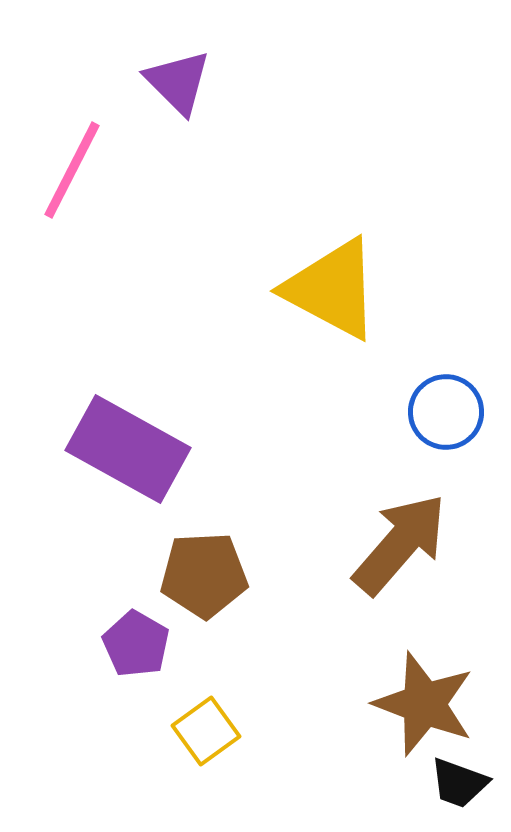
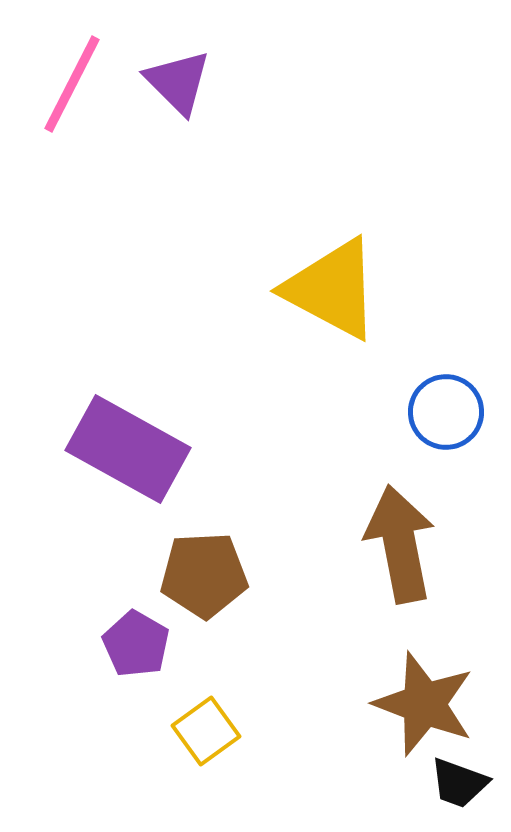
pink line: moved 86 px up
brown arrow: rotated 52 degrees counterclockwise
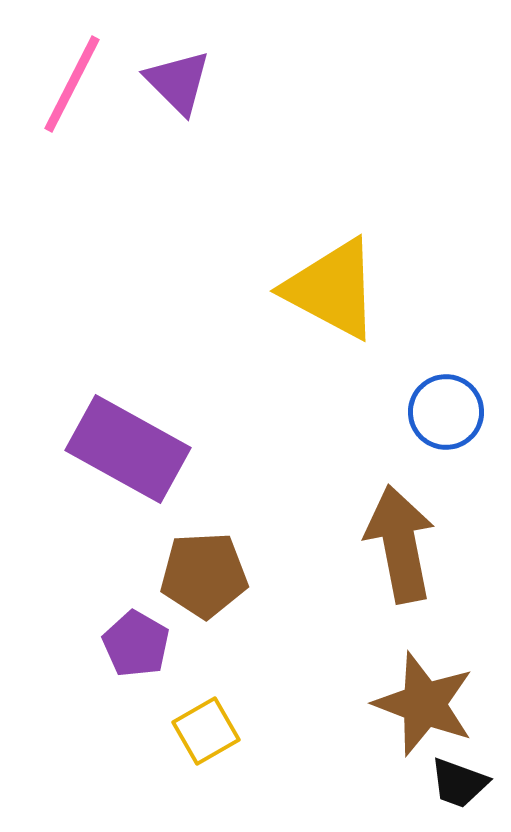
yellow square: rotated 6 degrees clockwise
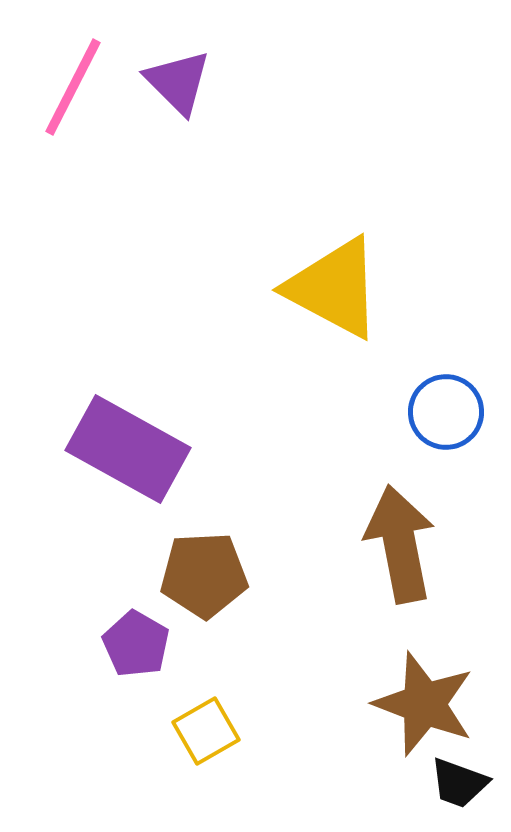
pink line: moved 1 px right, 3 px down
yellow triangle: moved 2 px right, 1 px up
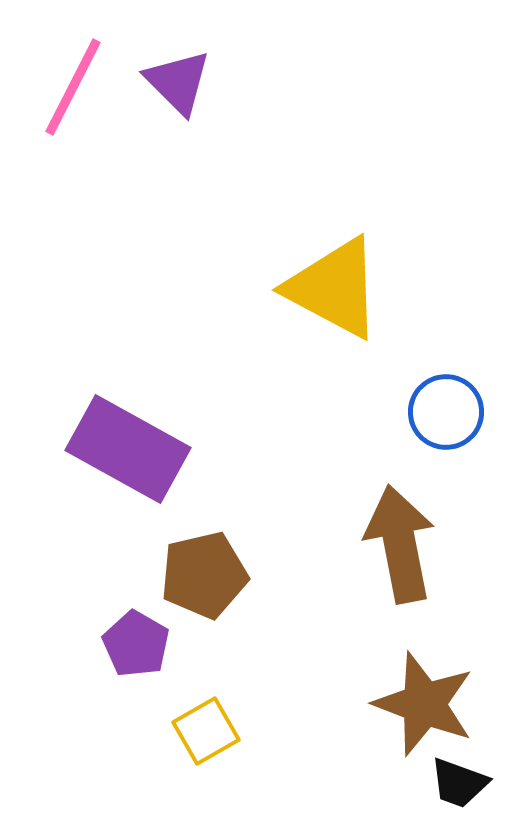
brown pentagon: rotated 10 degrees counterclockwise
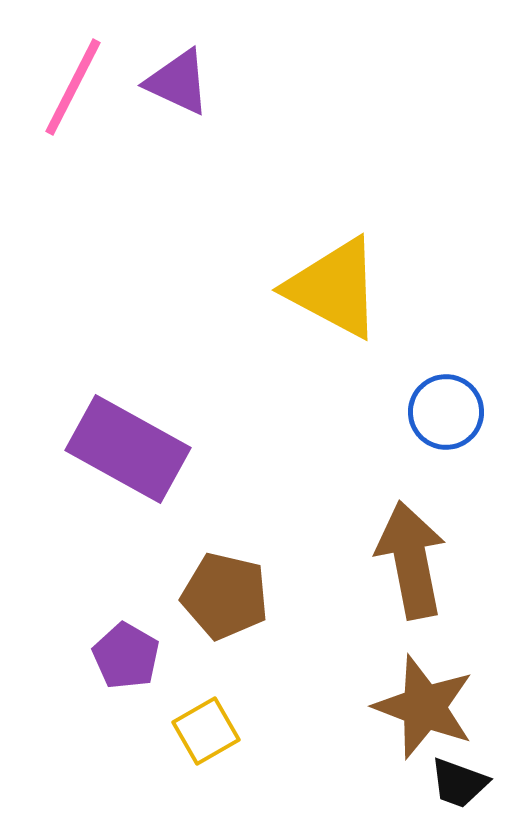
purple triangle: rotated 20 degrees counterclockwise
brown arrow: moved 11 px right, 16 px down
brown pentagon: moved 21 px right, 21 px down; rotated 26 degrees clockwise
purple pentagon: moved 10 px left, 12 px down
brown star: moved 3 px down
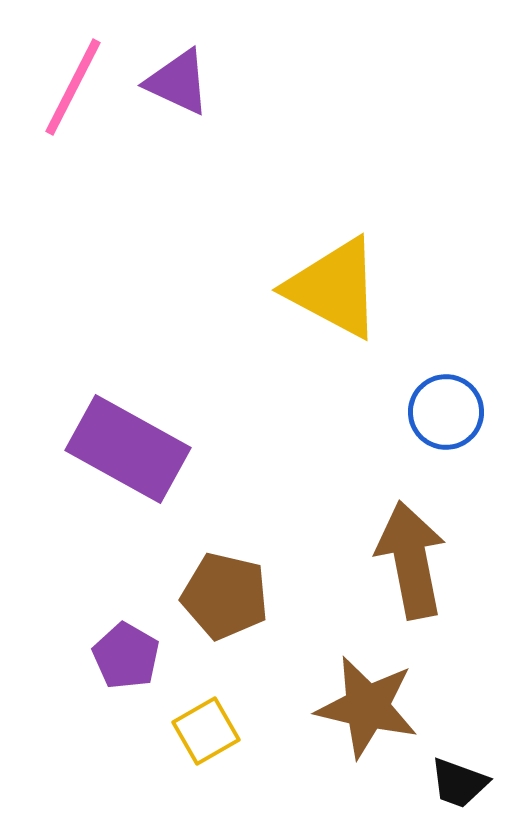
brown star: moved 57 px left; rotated 8 degrees counterclockwise
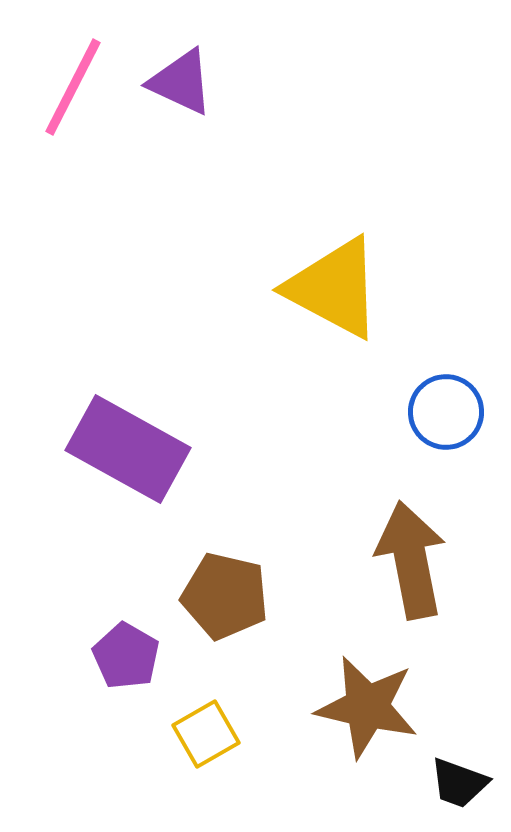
purple triangle: moved 3 px right
yellow square: moved 3 px down
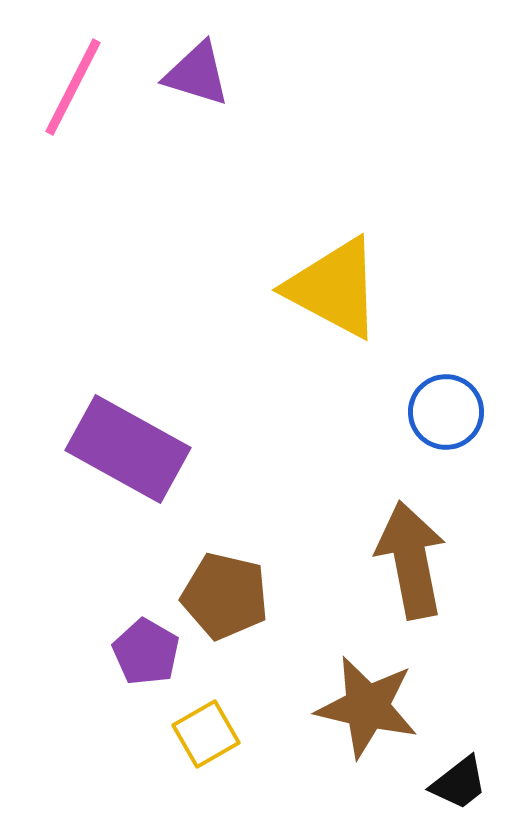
purple triangle: moved 16 px right, 8 px up; rotated 8 degrees counterclockwise
purple pentagon: moved 20 px right, 4 px up
black trapezoid: rotated 58 degrees counterclockwise
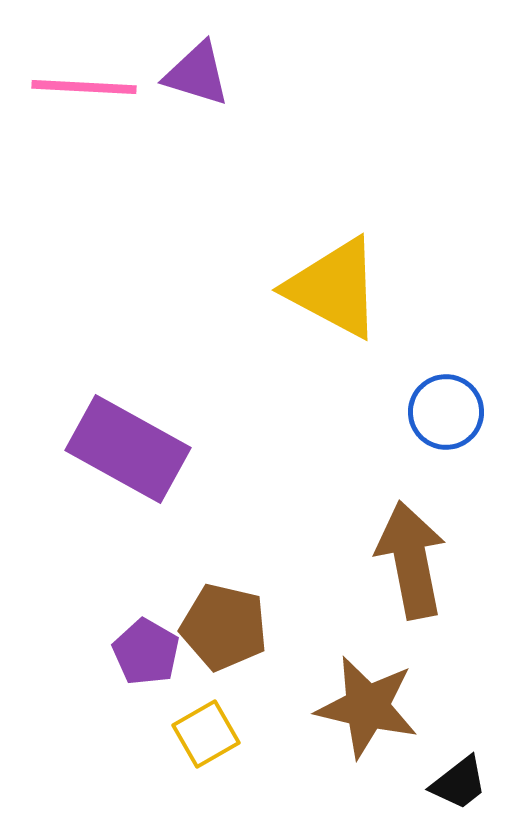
pink line: moved 11 px right; rotated 66 degrees clockwise
brown pentagon: moved 1 px left, 31 px down
